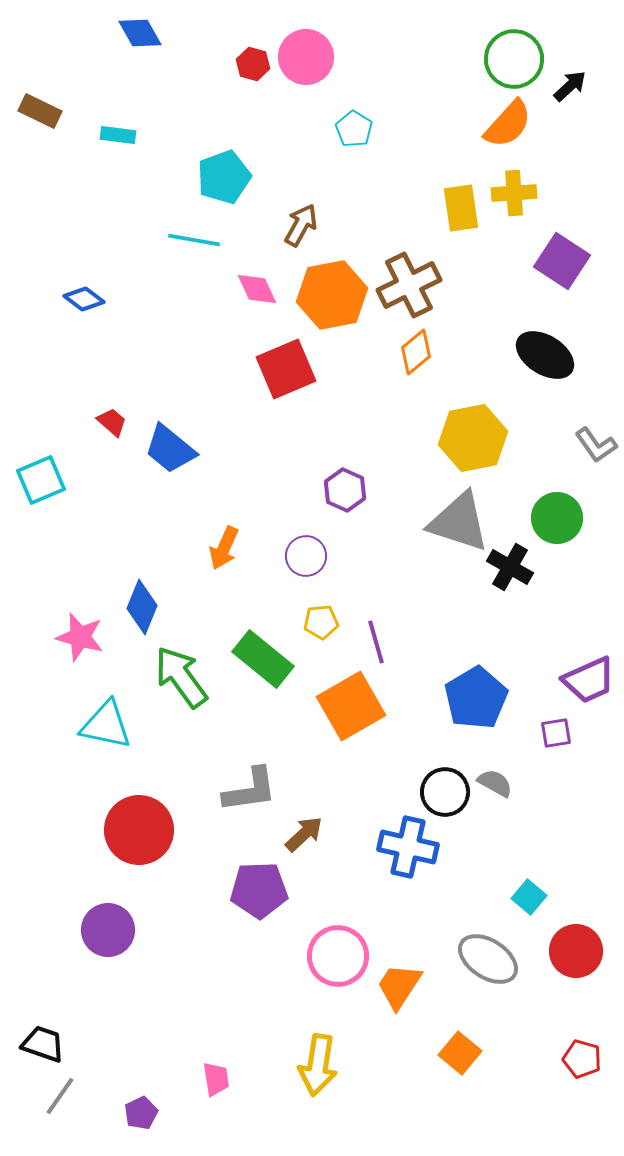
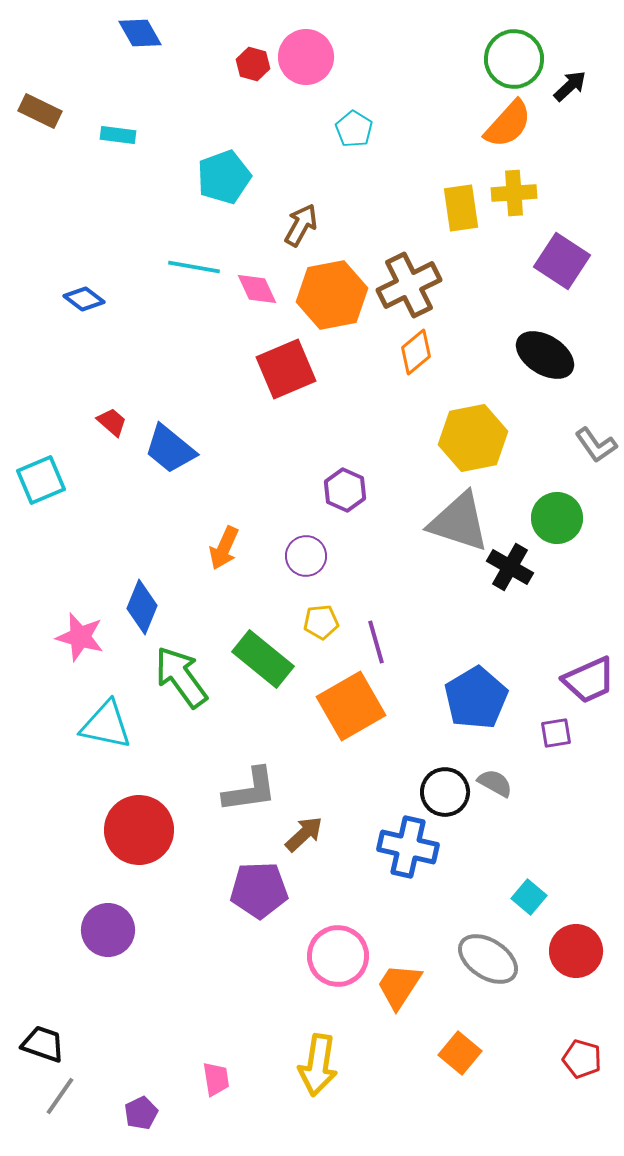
cyan line at (194, 240): moved 27 px down
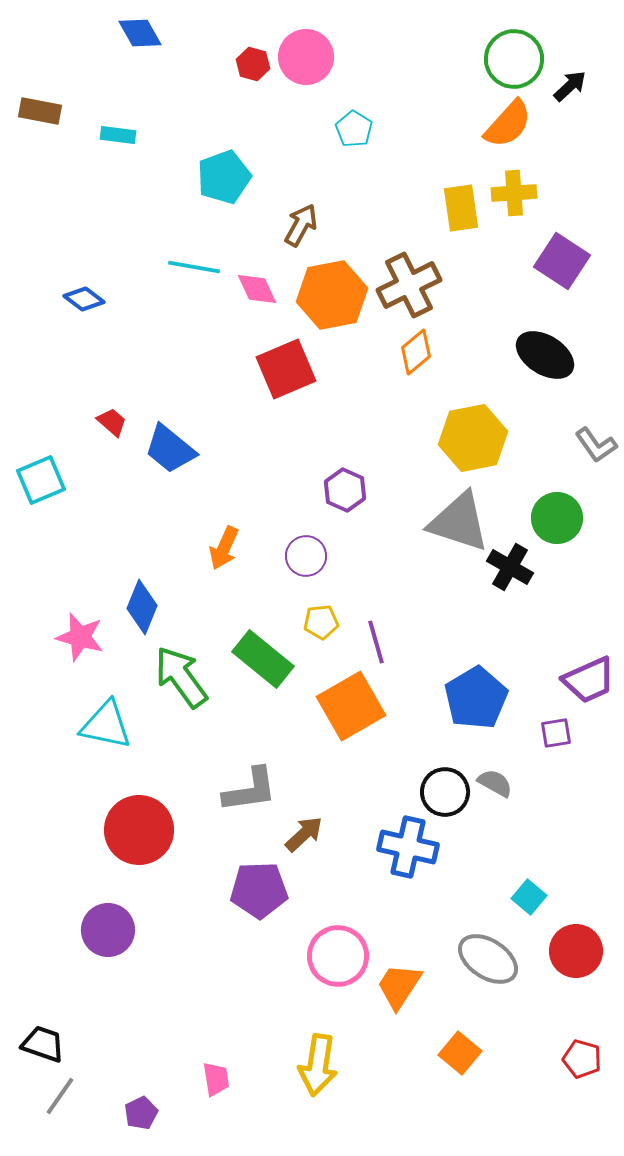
brown rectangle at (40, 111): rotated 15 degrees counterclockwise
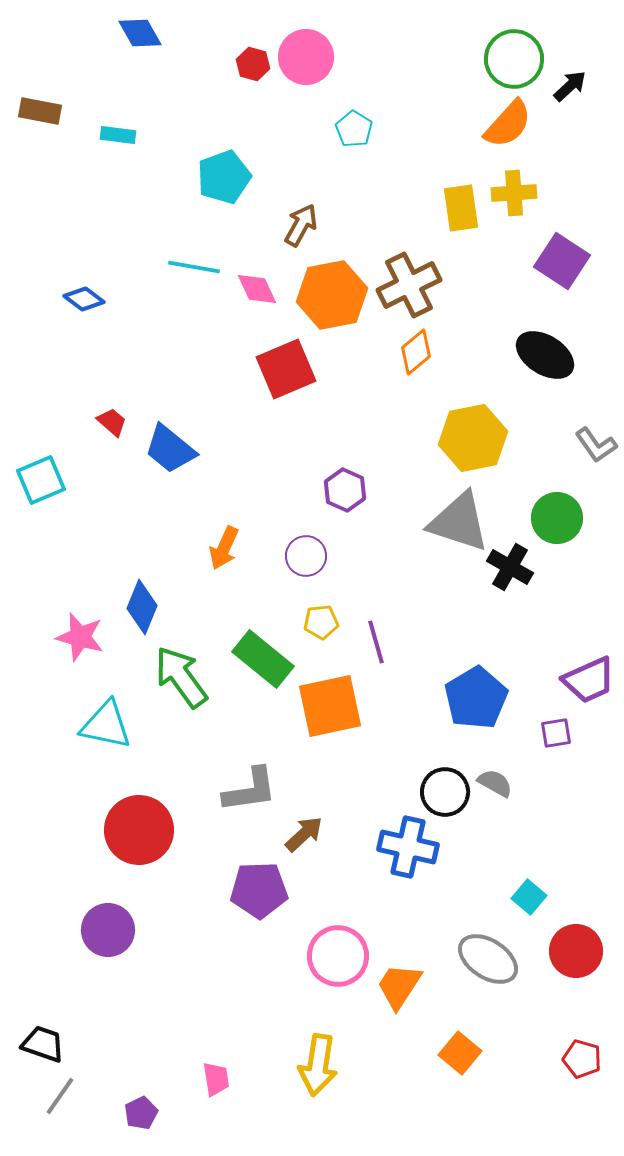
orange square at (351, 706): moved 21 px left; rotated 18 degrees clockwise
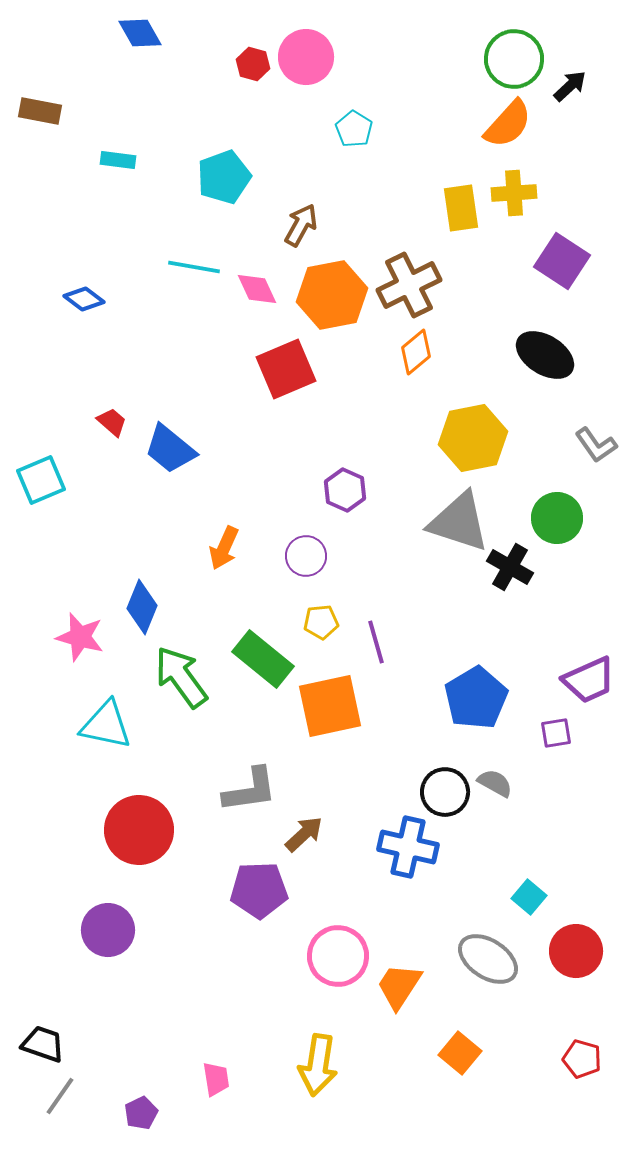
cyan rectangle at (118, 135): moved 25 px down
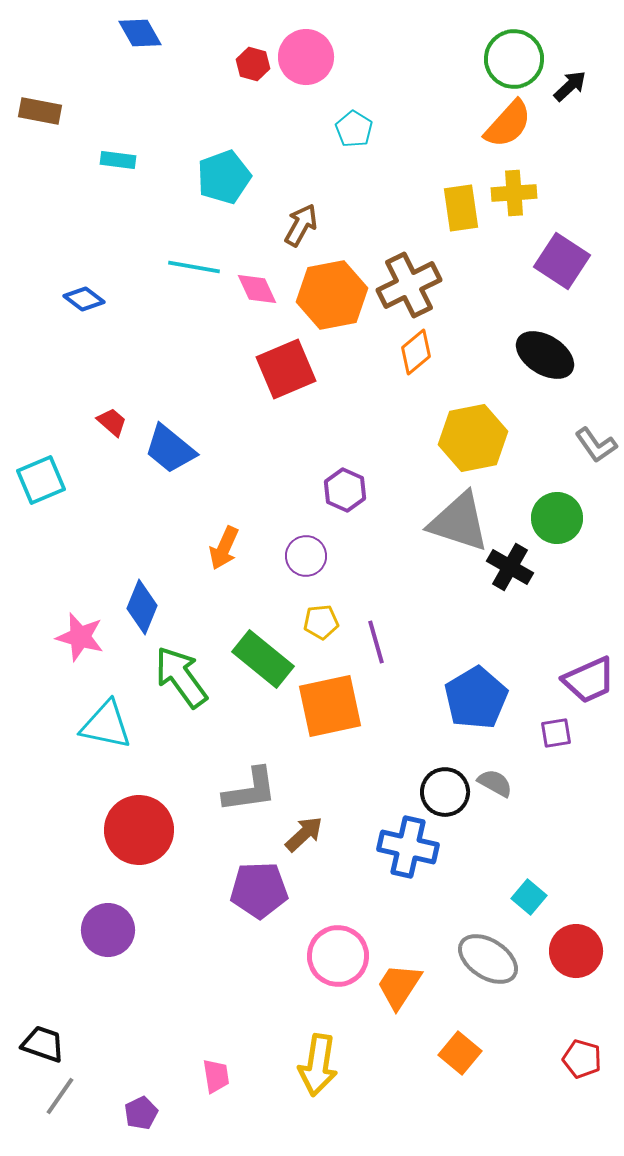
pink trapezoid at (216, 1079): moved 3 px up
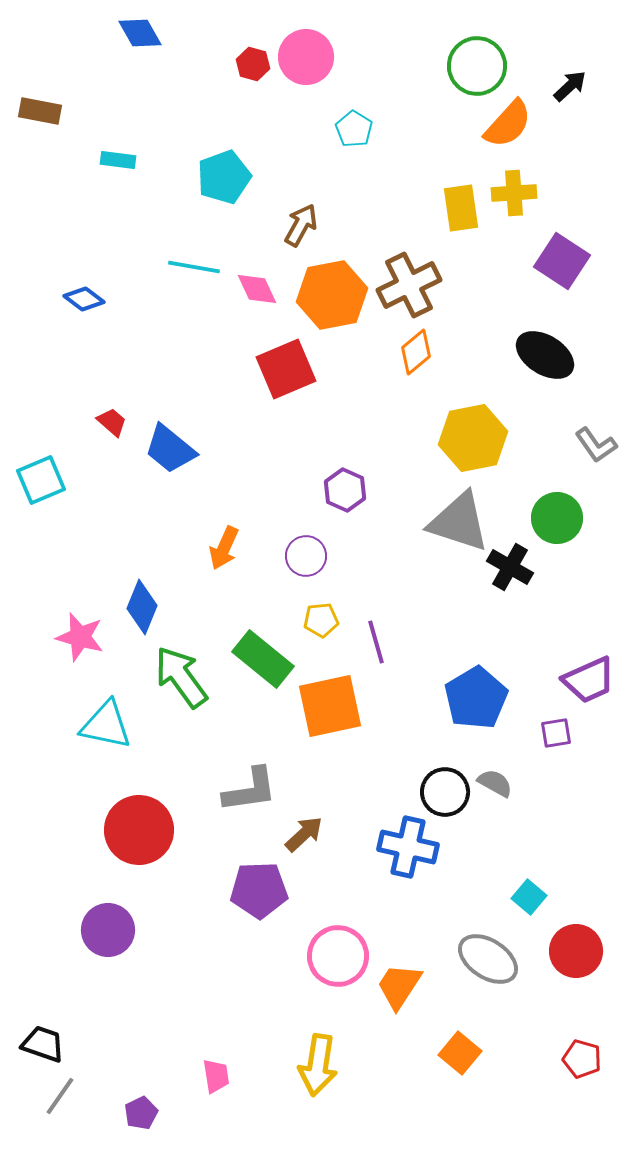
green circle at (514, 59): moved 37 px left, 7 px down
yellow pentagon at (321, 622): moved 2 px up
